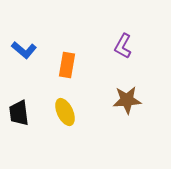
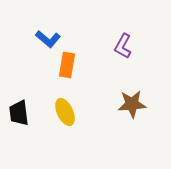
blue L-shape: moved 24 px right, 11 px up
brown star: moved 5 px right, 4 px down
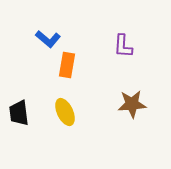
purple L-shape: rotated 25 degrees counterclockwise
